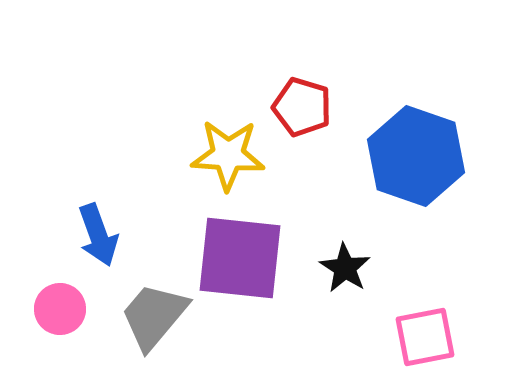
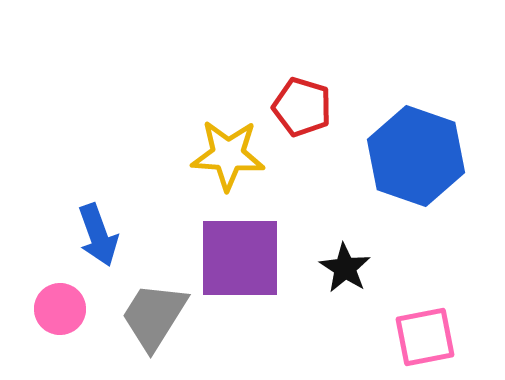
purple square: rotated 6 degrees counterclockwise
gray trapezoid: rotated 8 degrees counterclockwise
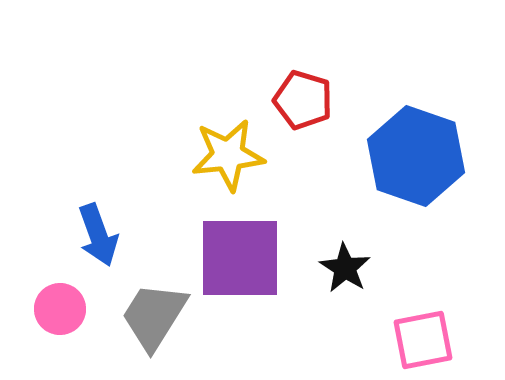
red pentagon: moved 1 px right, 7 px up
yellow star: rotated 10 degrees counterclockwise
pink square: moved 2 px left, 3 px down
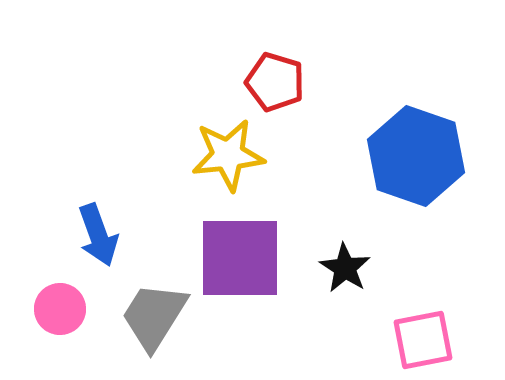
red pentagon: moved 28 px left, 18 px up
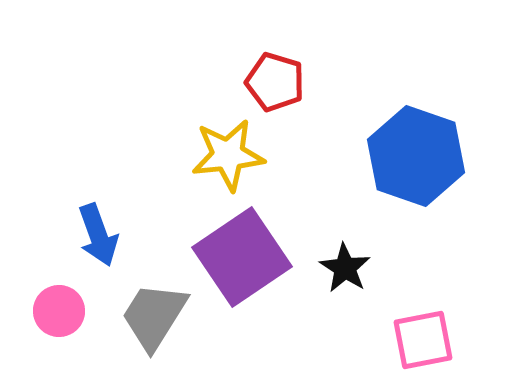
purple square: moved 2 px right, 1 px up; rotated 34 degrees counterclockwise
pink circle: moved 1 px left, 2 px down
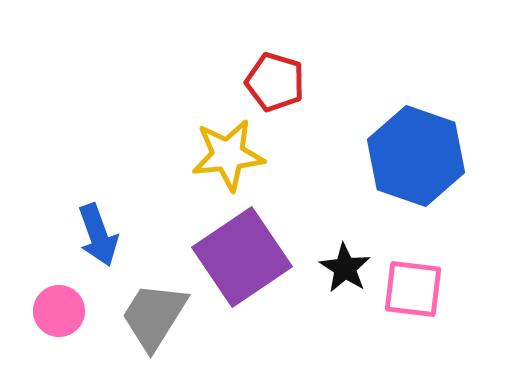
pink square: moved 10 px left, 51 px up; rotated 18 degrees clockwise
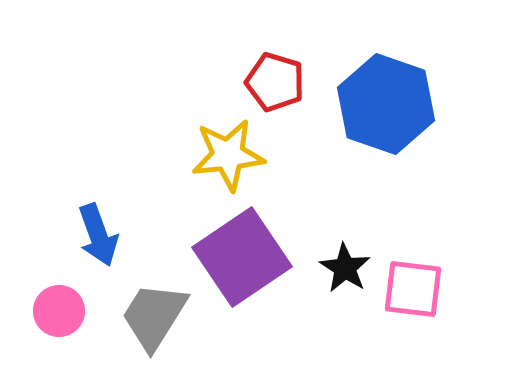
blue hexagon: moved 30 px left, 52 px up
